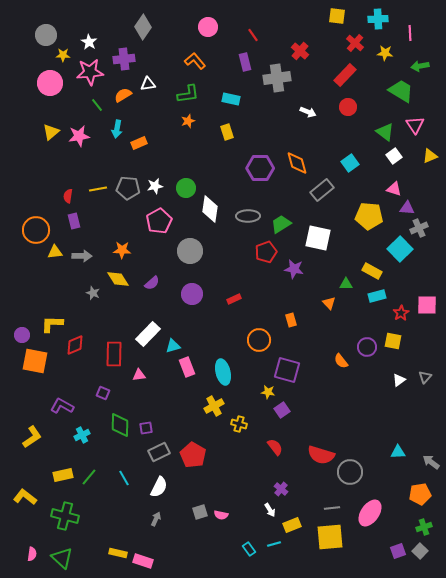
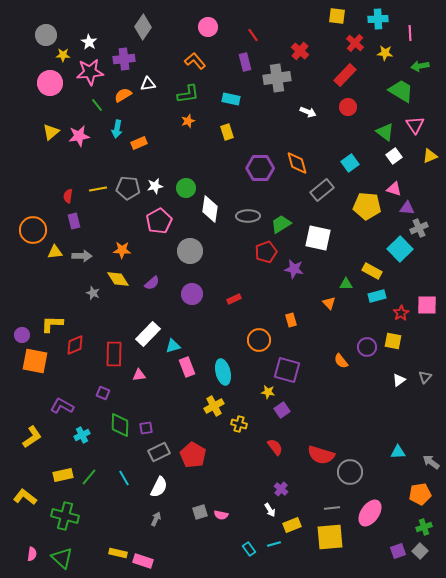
yellow pentagon at (369, 216): moved 2 px left, 10 px up
orange circle at (36, 230): moved 3 px left
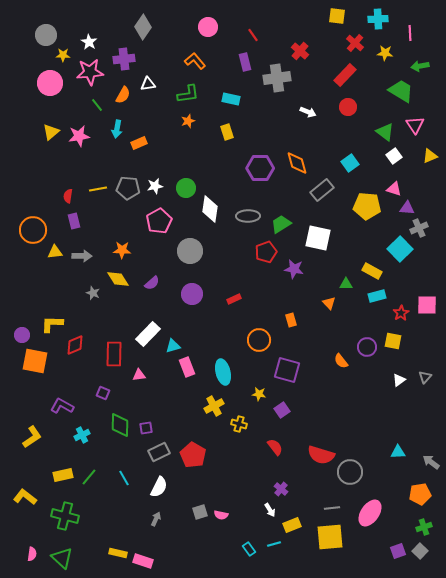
orange semicircle at (123, 95): rotated 150 degrees clockwise
yellow star at (268, 392): moved 9 px left, 2 px down
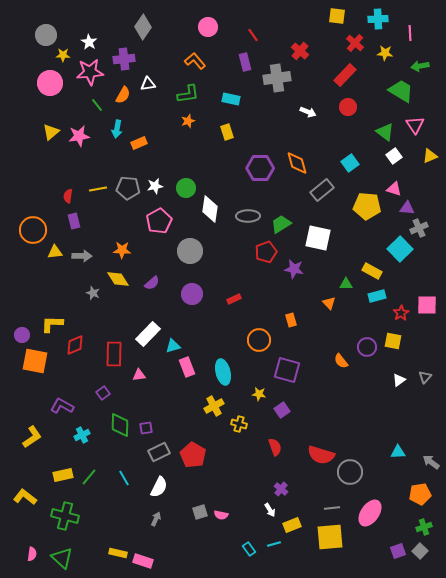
purple square at (103, 393): rotated 32 degrees clockwise
red semicircle at (275, 447): rotated 18 degrees clockwise
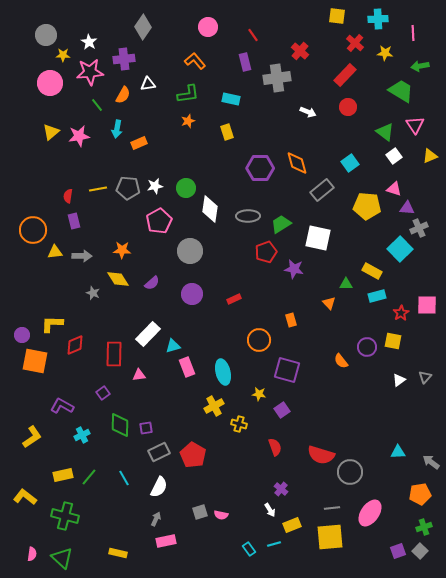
pink line at (410, 33): moved 3 px right
pink rectangle at (143, 561): moved 23 px right, 20 px up; rotated 30 degrees counterclockwise
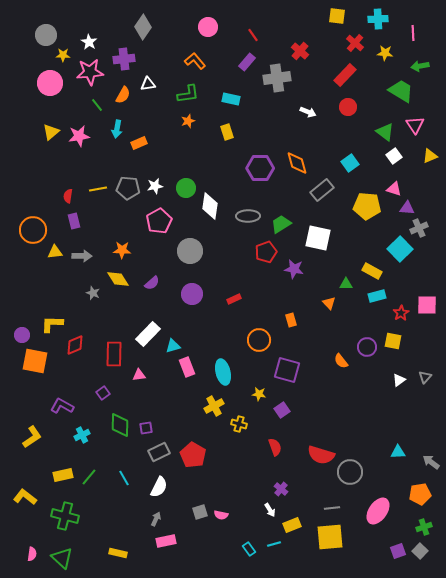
purple rectangle at (245, 62): moved 2 px right; rotated 54 degrees clockwise
white diamond at (210, 209): moved 3 px up
pink ellipse at (370, 513): moved 8 px right, 2 px up
